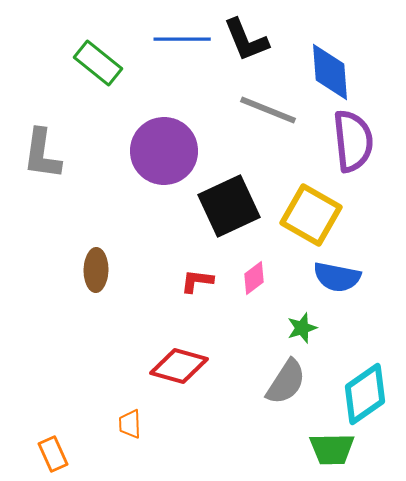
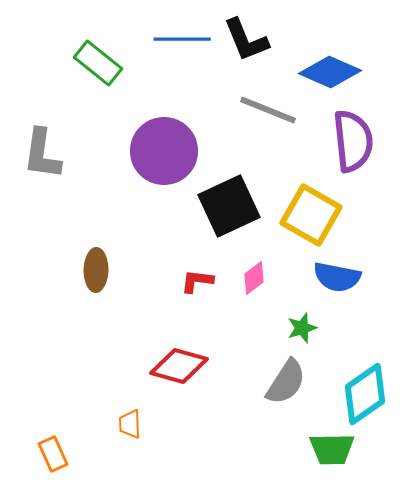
blue diamond: rotated 62 degrees counterclockwise
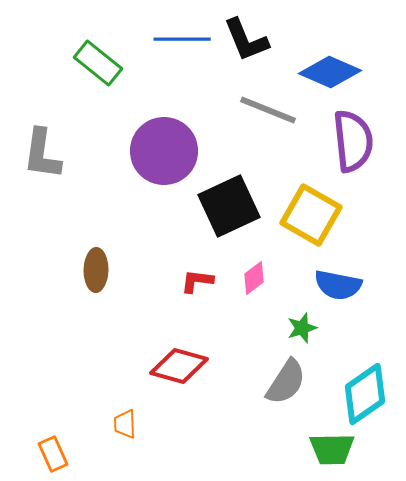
blue semicircle: moved 1 px right, 8 px down
orange trapezoid: moved 5 px left
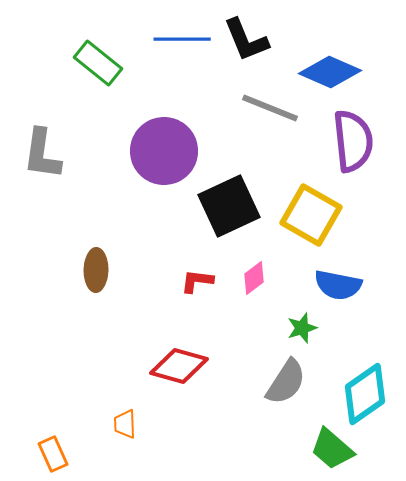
gray line: moved 2 px right, 2 px up
green trapezoid: rotated 42 degrees clockwise
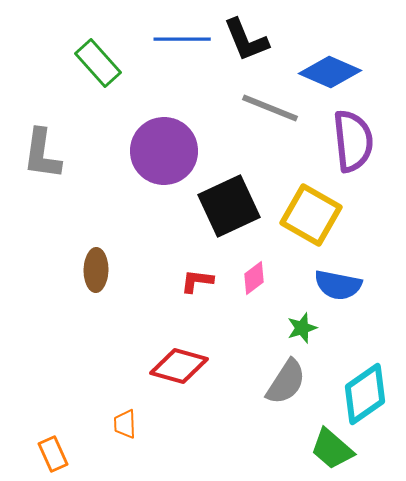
green rectangle: rotated 9 degrees clockwise
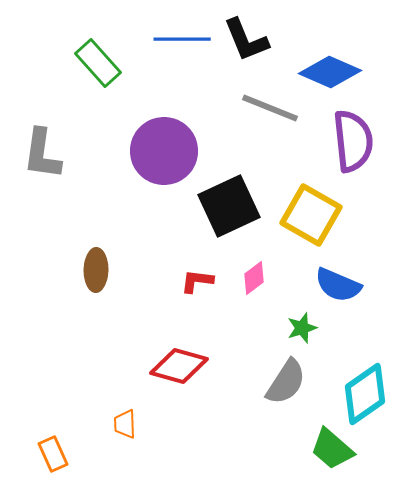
blue semicircle: rotated 12 degrees clockwise
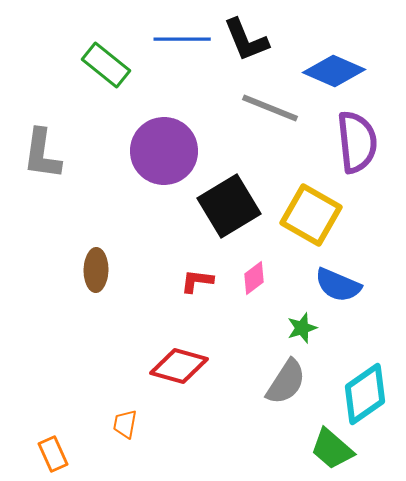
green rectangle: moved 8 px right, 2 px down; rotated 9 degrees counterclockwise
blue diamond: moved 4 px right, 1 px up
purple semicircle: moved 4 px right, 1 px down
black square: rotated 6 degrees counterclockwise
orange trapezoid: rotated 12 degrees clockwise
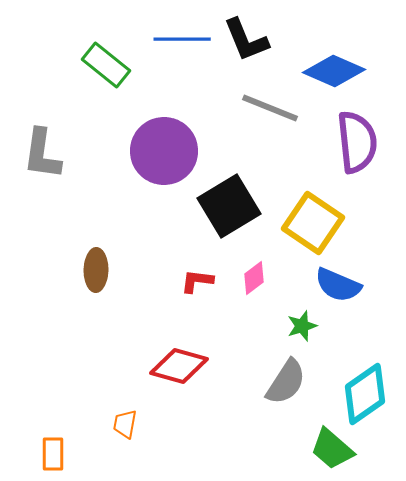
yellow square: moved 2 px right, 8 px down; rotated 4 degrees clockwise
green star: moved 2 px up
orange rectangle: rotated 24 degrees clockwise
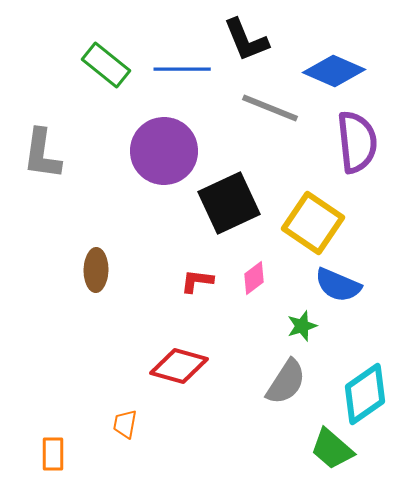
blue line: moved 30 px down
black square: moved 3 px up; rotated 6 degrees clockwise
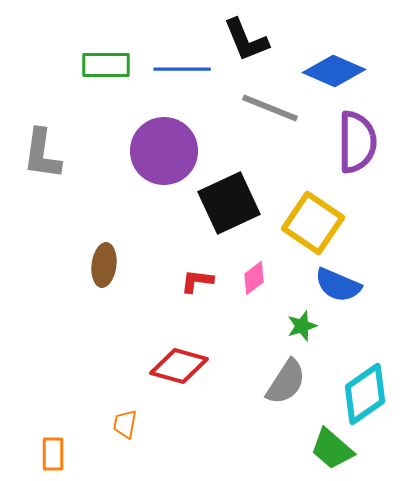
green rectangle: rotated 39 degrees counterclockwise
purple semicircle: rotated 6 degrees clockwise
brown ellipse: moved 8 px right, 5 px up; rotated 6 degrees clockwise
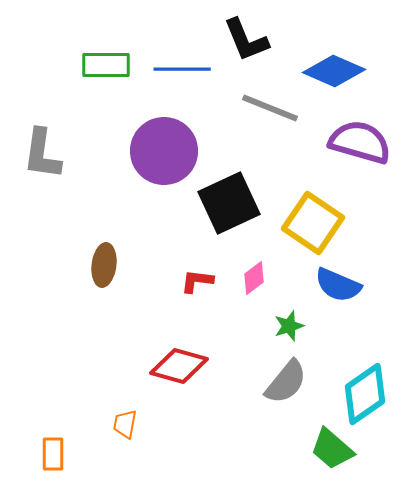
purple semicircle: moved 3 px right; rotated 74 degrees counterclockwise
green star: moved 13 px left
gray semicircle: rotated 6 degrees clockwise
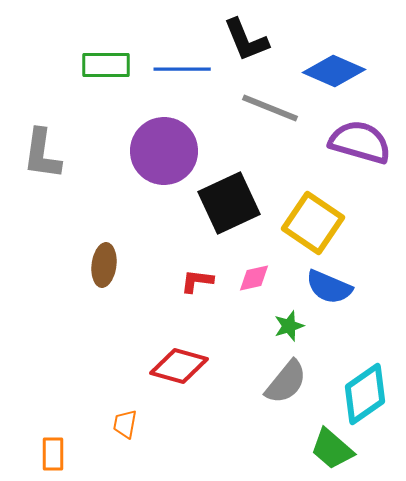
pink diamond: rotated 24 degrees clockwise
blue semicircle: moved 9 px left, 2 px down
